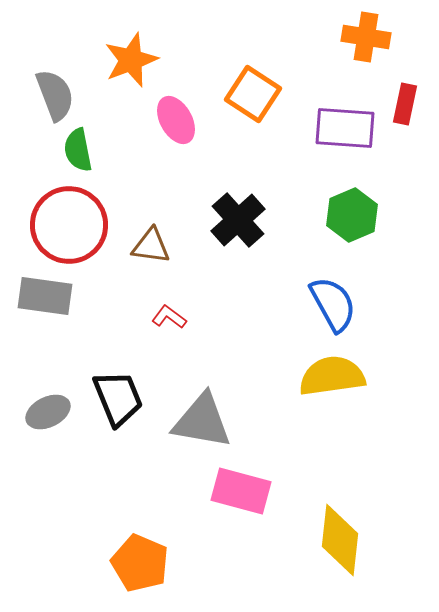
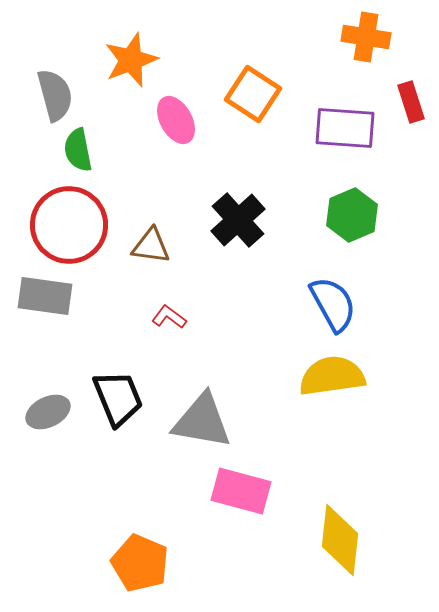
gray semicircle: rotated 6 degrees clockwise
red rectangle: moved 6 px right, 2 px up; rotated 30 degrees counterclockwise
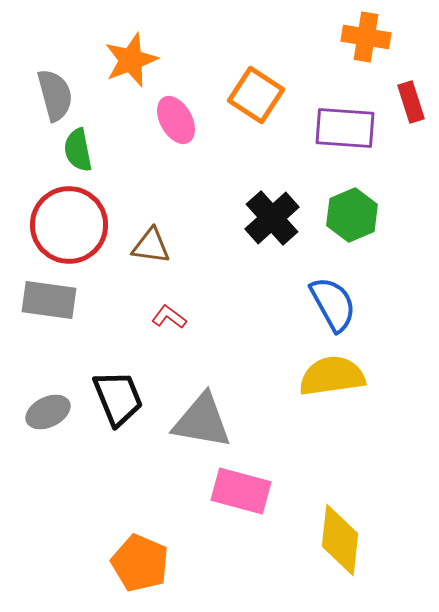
orange square: moved 3 px right, 1 px down
black cross: moved 34 px right, 2 px up
gray rectangle: moved 4 px right, 4 px down
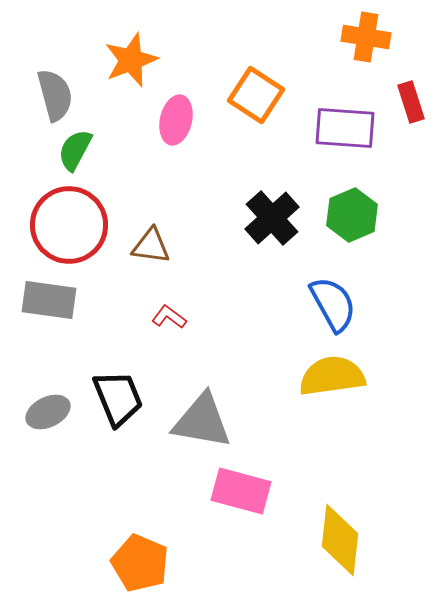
pink ellipse: rotated 42 degrees clockwise
green semicircle: moved 3 px left; rotated 39 degrees clockwise
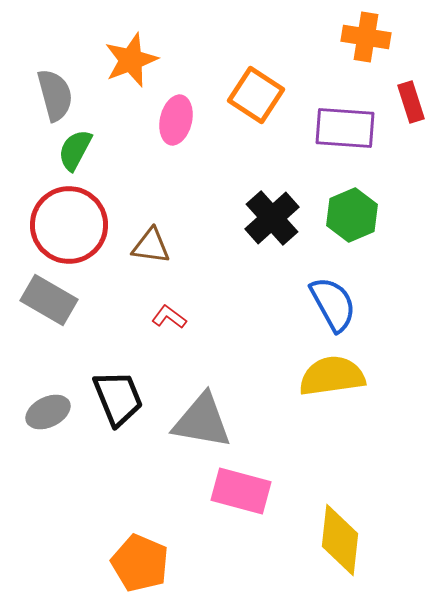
gray rectangle: rotated 22 degrees clockwise
